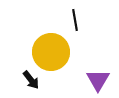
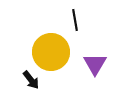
purple triangle: moved 3 px left, 16 px up
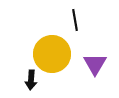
yellow circle: moved 1 px right, 2 px down
black arrow: rotated 42 degrees clockwise
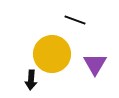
black line: rotated 60 degrees counterclockwise
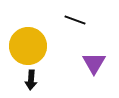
yellow circle: moved 24 px left, 8 px up
purple triangle: moved 1 px left, 1 px up
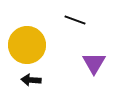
yellow circle: moved 1 px left, 1 px up
black arrow: rotated 90 degrees clockwise
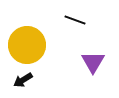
purple triangle: moved 1 px left, 1 px up
black arrow: moved 8 px left; rotated 36 degrees counterclockwise
